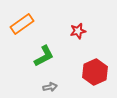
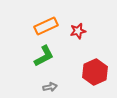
orange rectangle: moved 24 px right, 2 px down; rotated 10 degrees clockwise
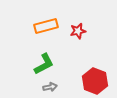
orange rectangle: rotated 10 degrees clockwise
green L-shape: moved 8 px down
red hexagon: moved 9 px down; rotated 15 degrees counterclockwise
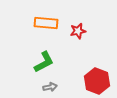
orange rectangle: moved 3 px up; rotated 20 degrees clockwise
green L-shape: moved 2 px up
red hexagon: moved 2 px right
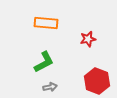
red star: moved 10 px right, 8 px down
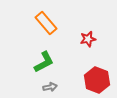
orange rectangle: rotated 45 degrees clockwise
red hexagon: moved 1 px up
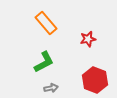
red hexagon: moved 2 px left
gray arrow: moved 1 px right, 1 px down
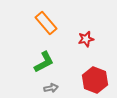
red star: moved 2 px left
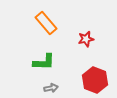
green L-shape: rotated 30 degrees clockwise
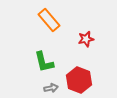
orange rectangle: moved 3 px right, 3 px up
green L-shape: rotated 75 degrees clockwise
red hexagon: moved 16 px left
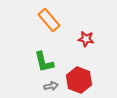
red star: rotated 21 degrees clockwise
gray arrow: moved 2 px up
